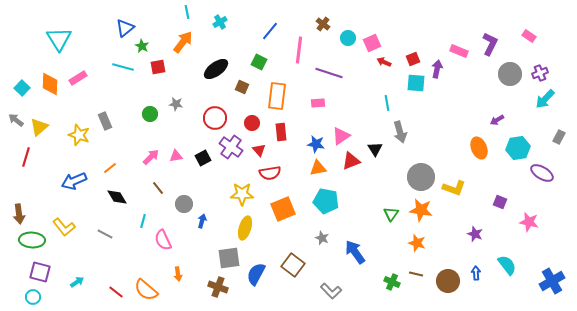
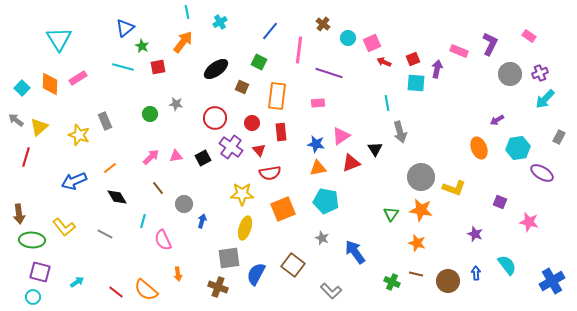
red triangle at (351, 161): moved 2 px down
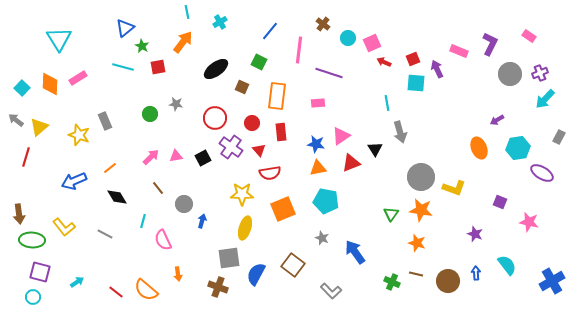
purple arrow at (437, 69): rotated 36 degrees counterclockwise
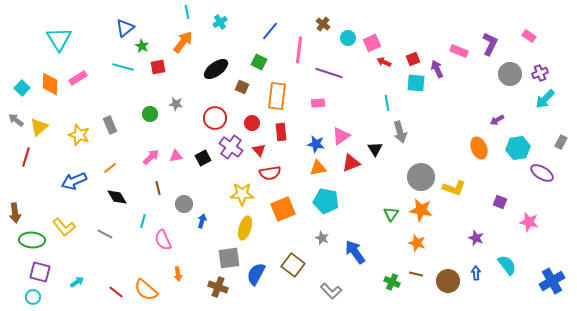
gray rectangle at (105, 121): moved 5 px right, 4 px down
gray rectangle at (559, 137): moved 2 px right, 5 px down
brown line at (158, 188): rotated 24 degrees clockwise
brown arrow at (19, 214): moved 4 px left, 1 px up
purple star at (475, 234): moved 1 px right, 4 px down
